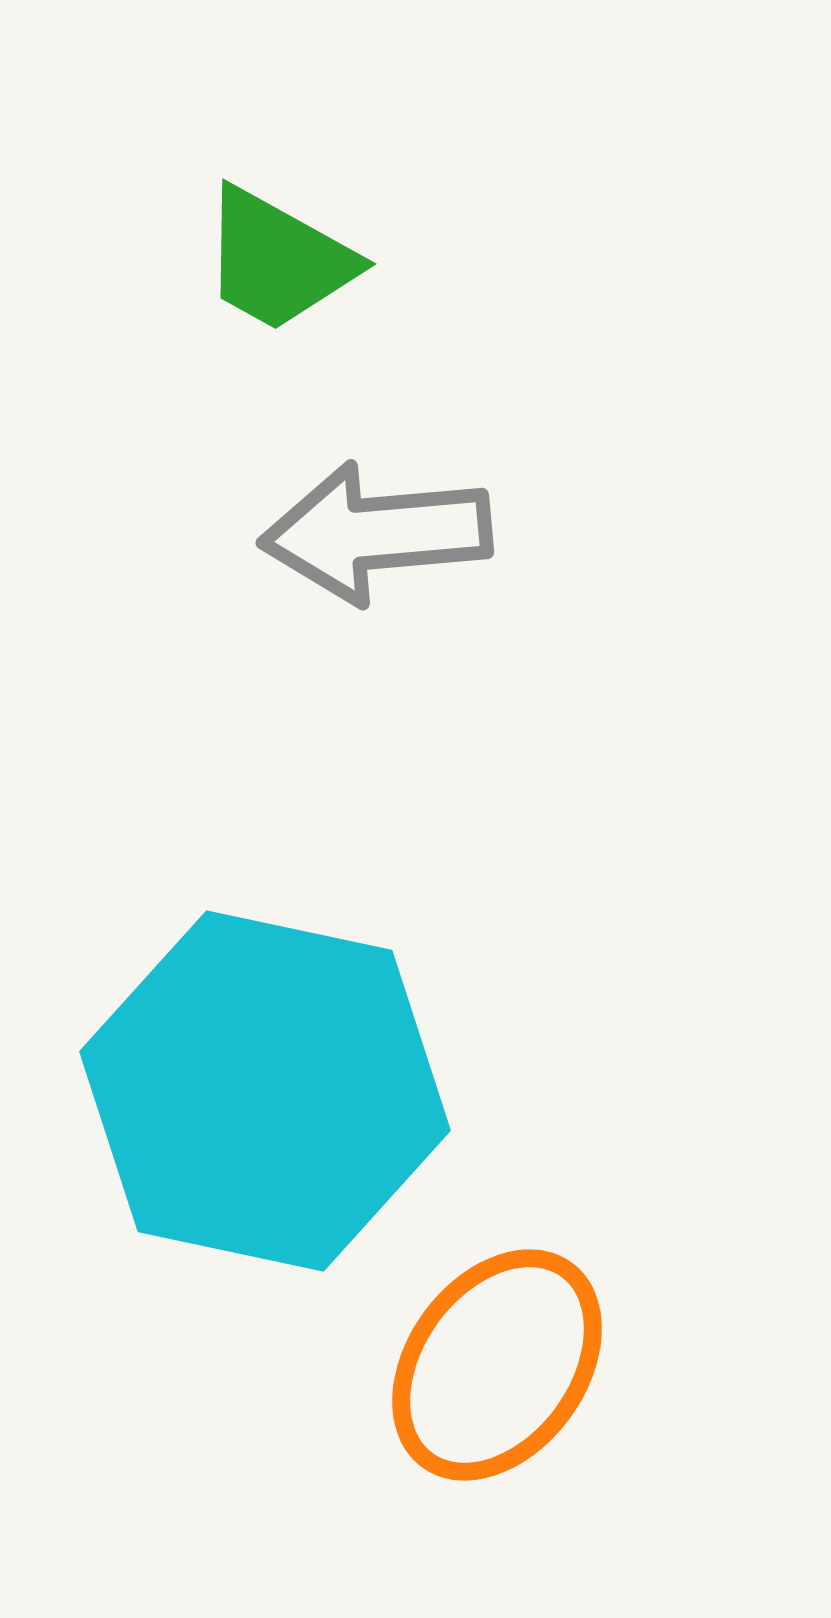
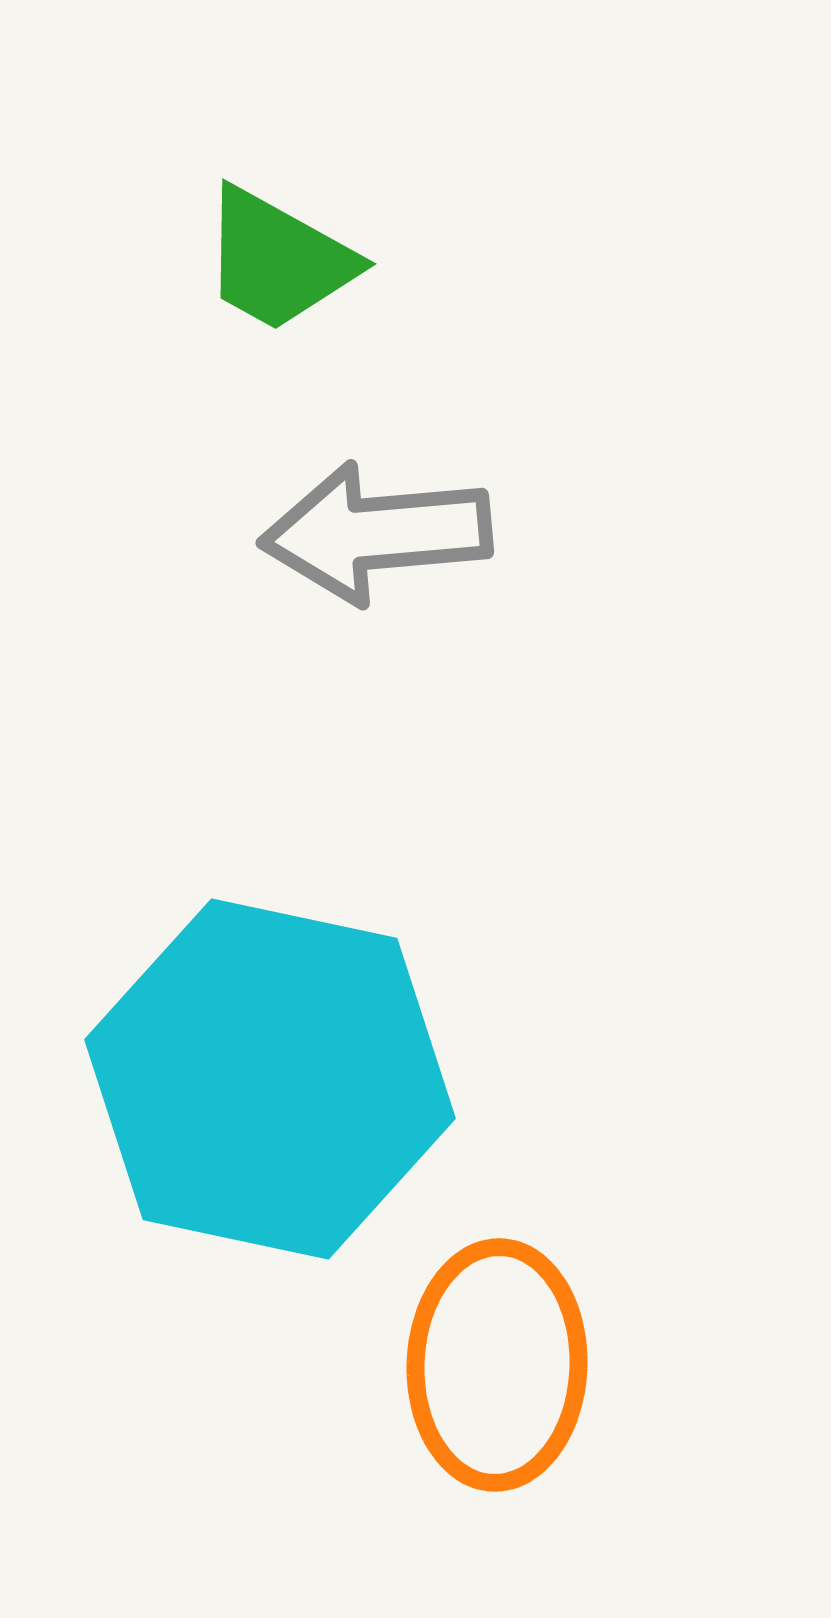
cyan hexagon: moved 5 px right, 12 px up
orange ellipse: rotated 34 degrees counterclockwise
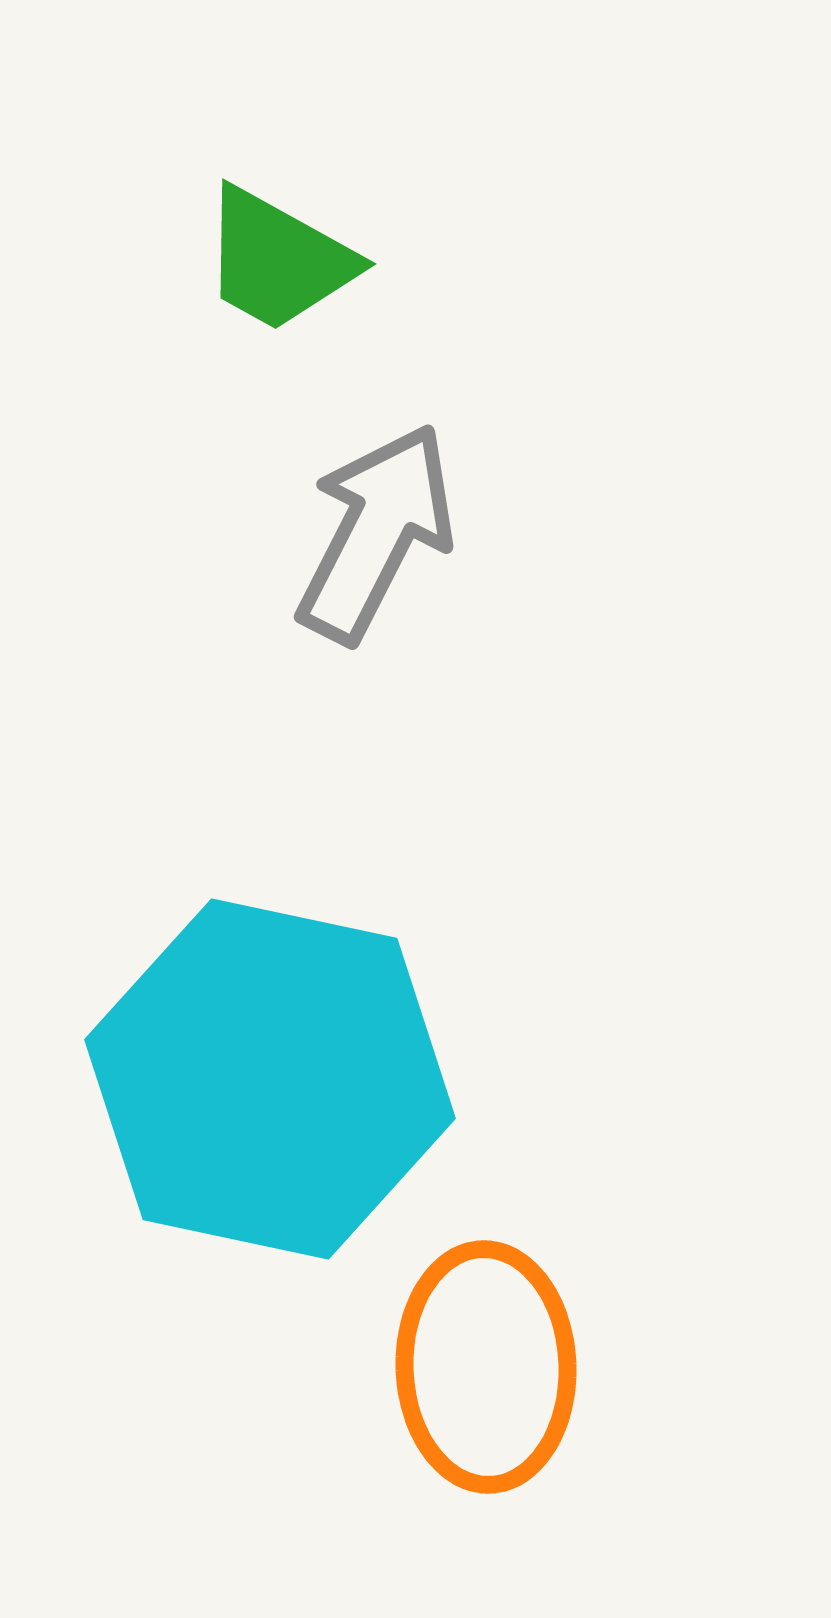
gray arrow: rotated 122 degrees clockwise
orange ellipse: moved 11 px left, 2 px down; rotated 4 degrees counterclockwise
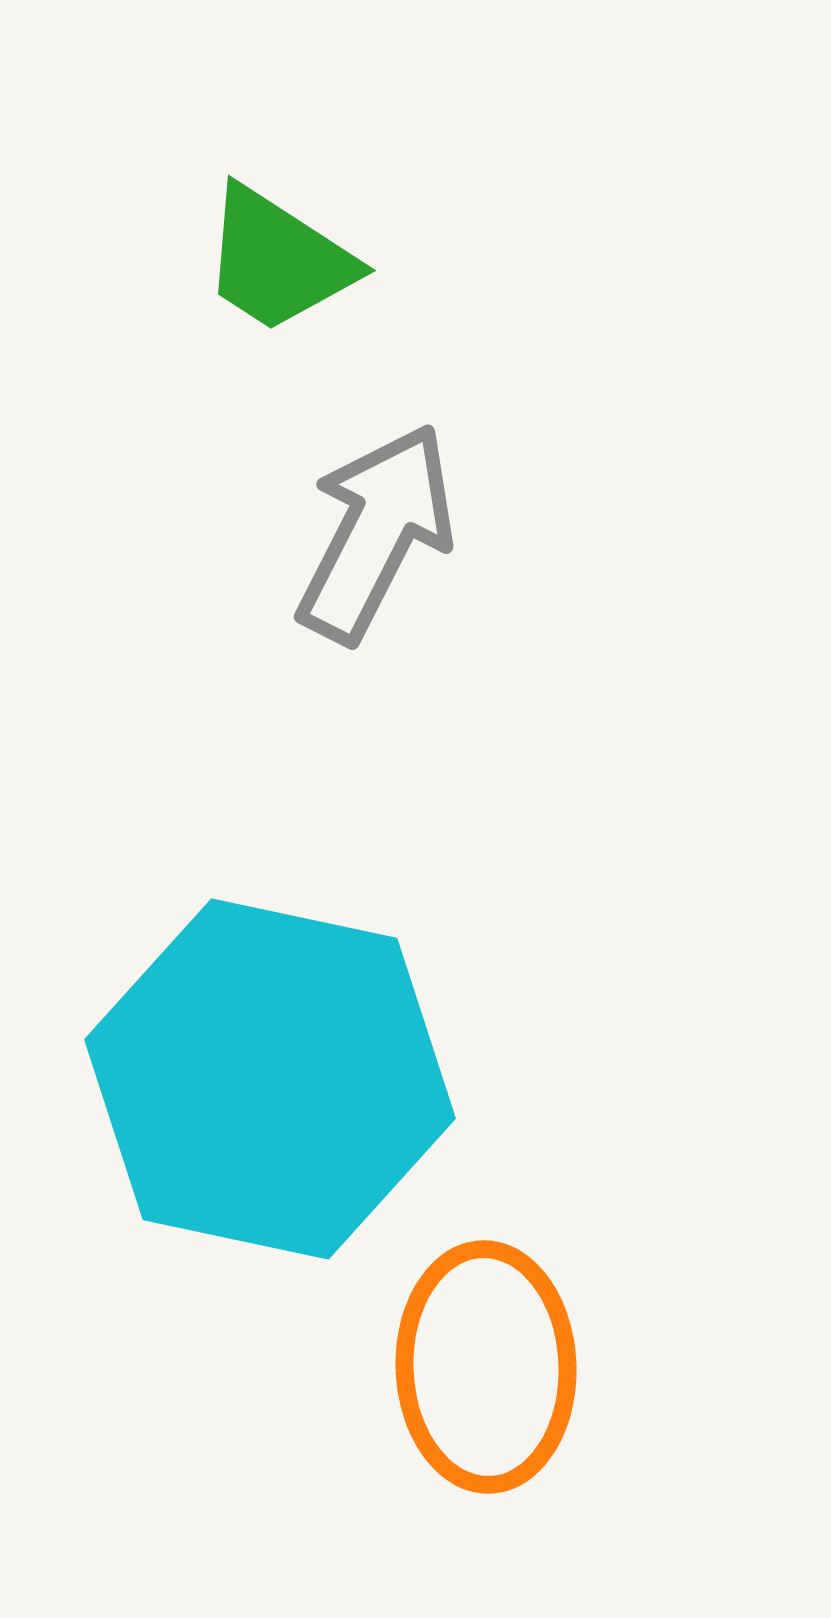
green trapezoid: rotated 4 degrees clockwise
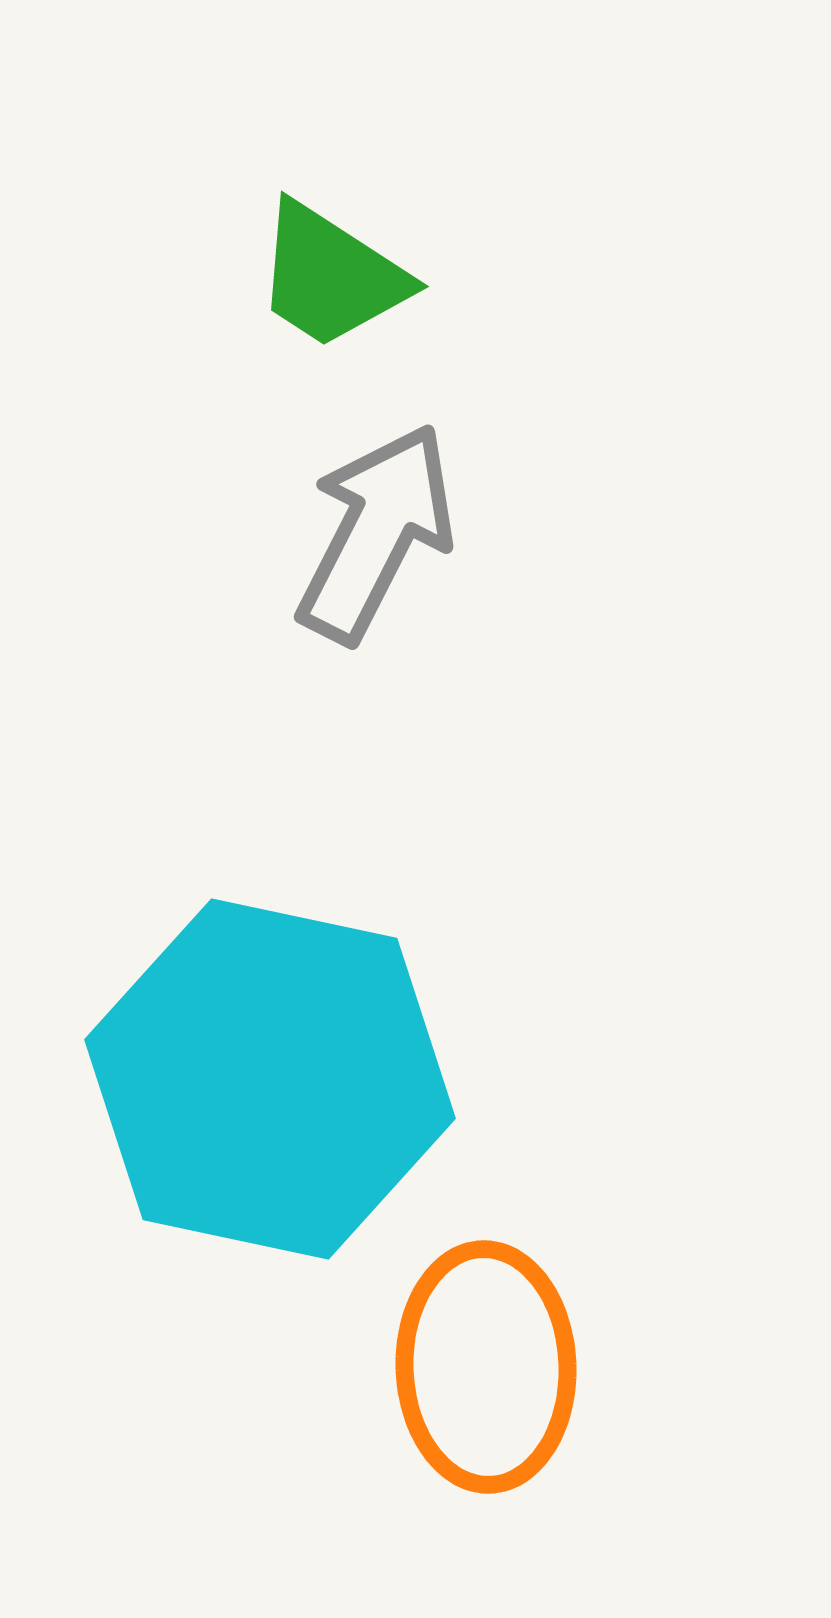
green trapezoid: moved 53 px right, 16 px down
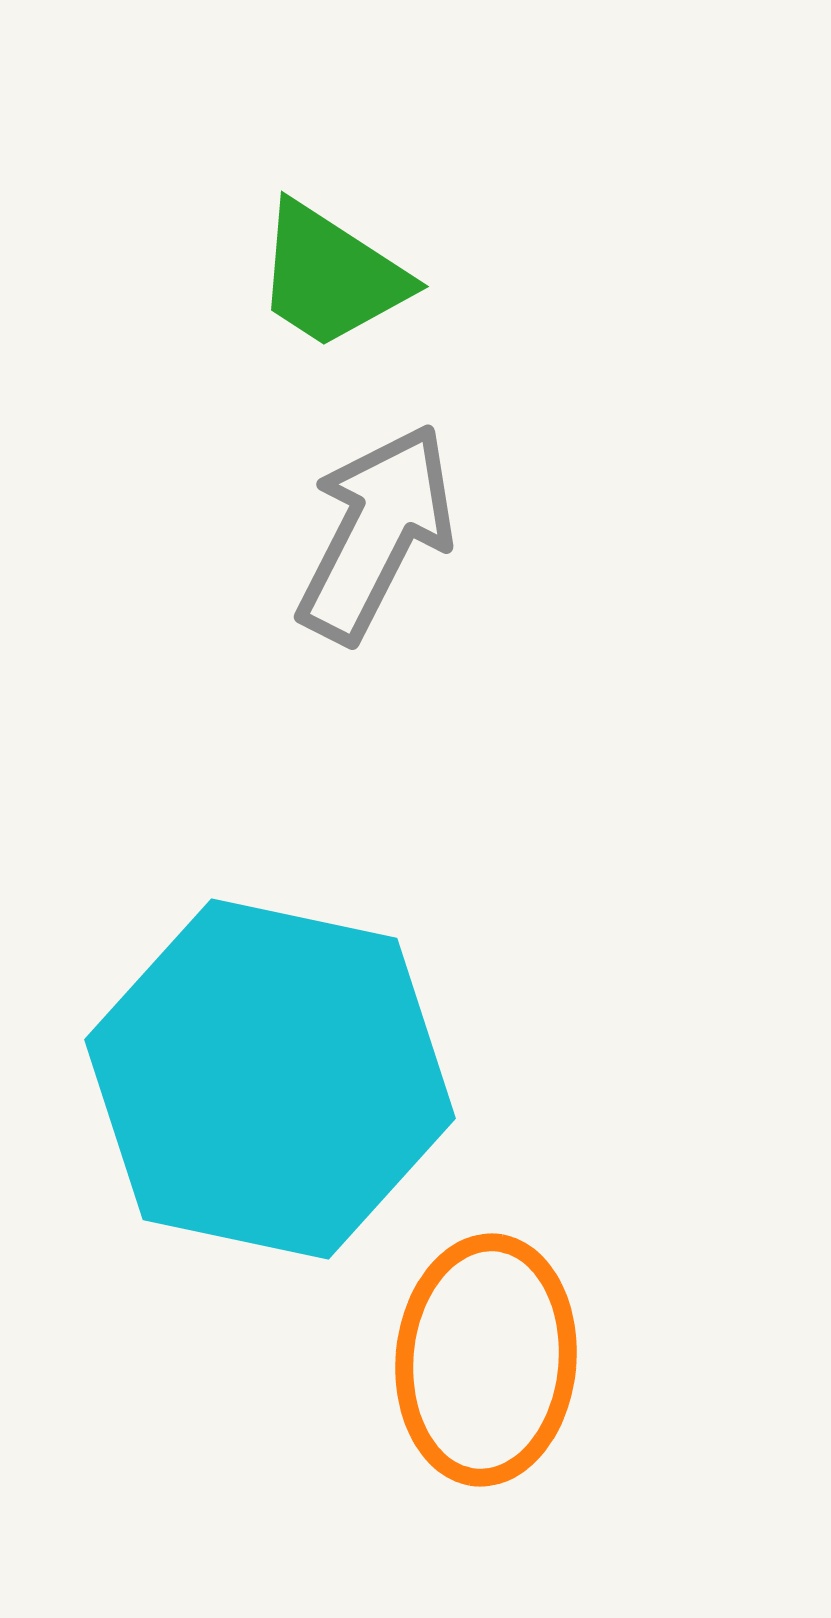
orange ellipse: moved 7 px up; rotated 7 degrees clockwise
